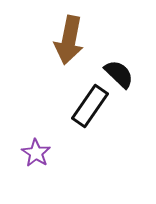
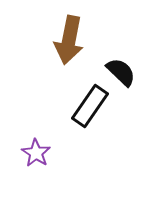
black semicircle: moved 2 px right, 2 px up
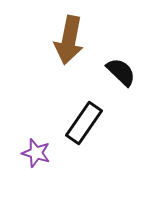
black rectangle: moved 6 px left, 17 px down
purple star: rotated 16 degrees counterclockwise
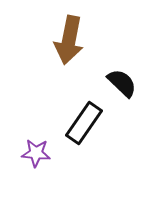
black semicircle: moved 1 px right, 11 px down
purple star: rotated 12 degrees counterclockwise
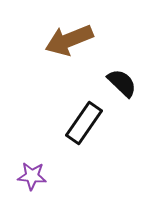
brown arrow: rotated 57 degrees clockwise
purple star: moved 4 px left, 23 px down
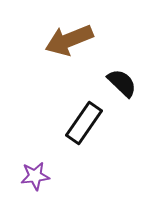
purple star: moved 3 px right; rotated 12 degrees counterclockwise
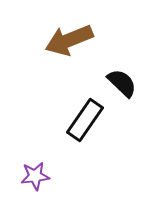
black rectangle: moved 1 px right, 3 px up
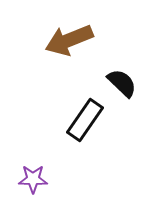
purple star: moved 2 px left, 3 px down; rotated 8 degrees clockwise
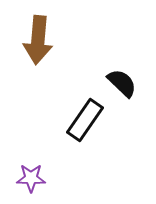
brown arrow: moved 31 px left; rotated 63 degrees counterclockwise
purple star: moved 2 px left, 1 px up
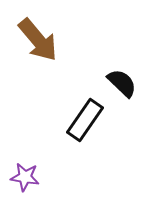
brown arrow: rotated 45 degrees counterclockwise
purple star: moved 6 px left, 1 px up; rotated 8 degrees clockwise
